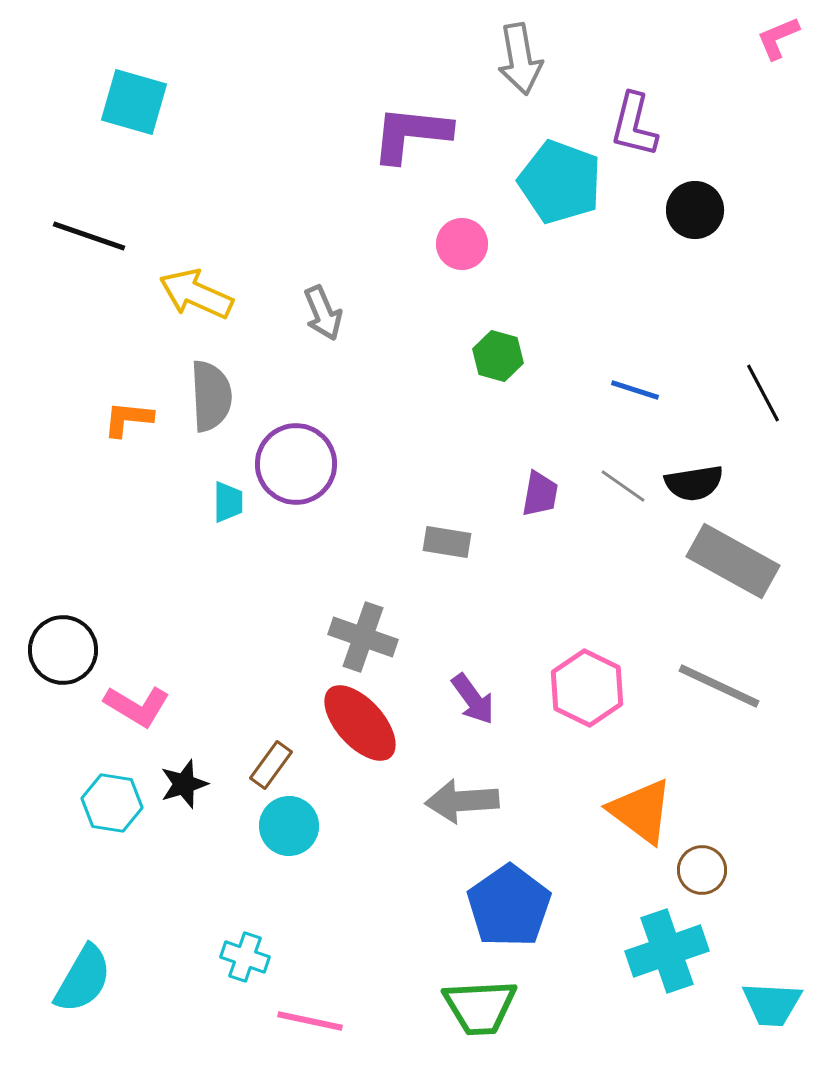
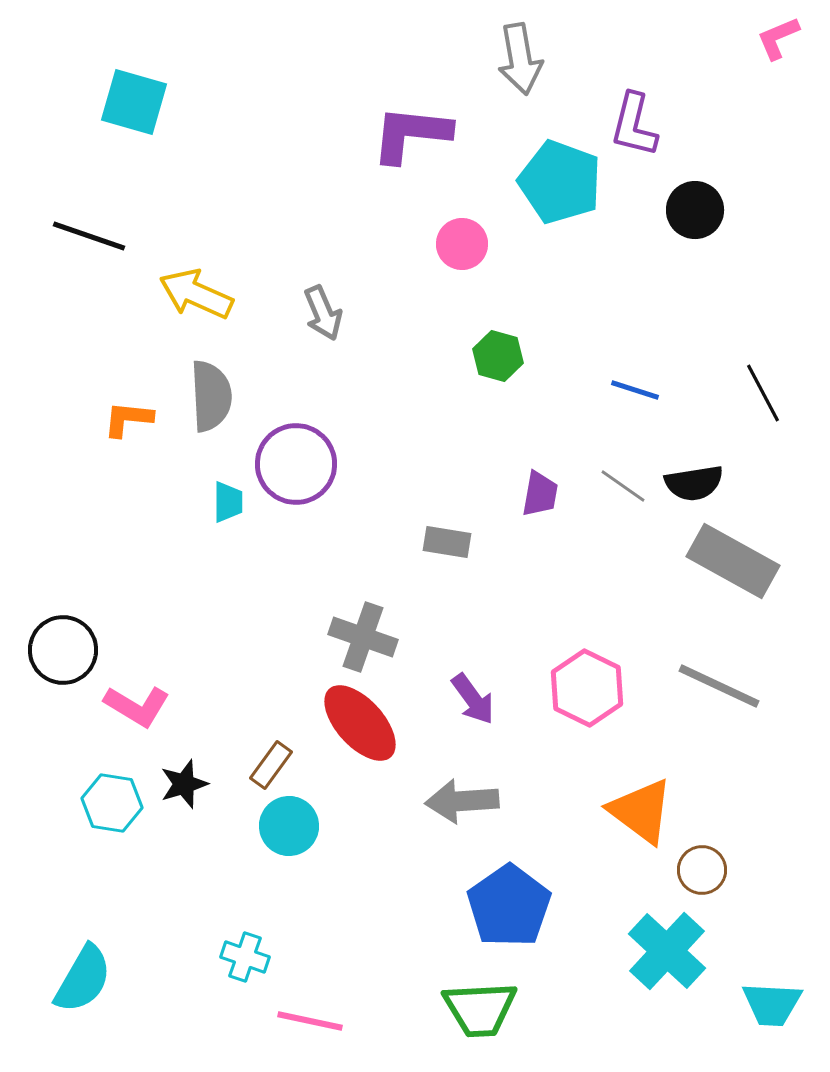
cyan cross at (667, 951): rotated 28 degrees counterclockwise
green trapezoid at (480, 1007): moved 2 px down
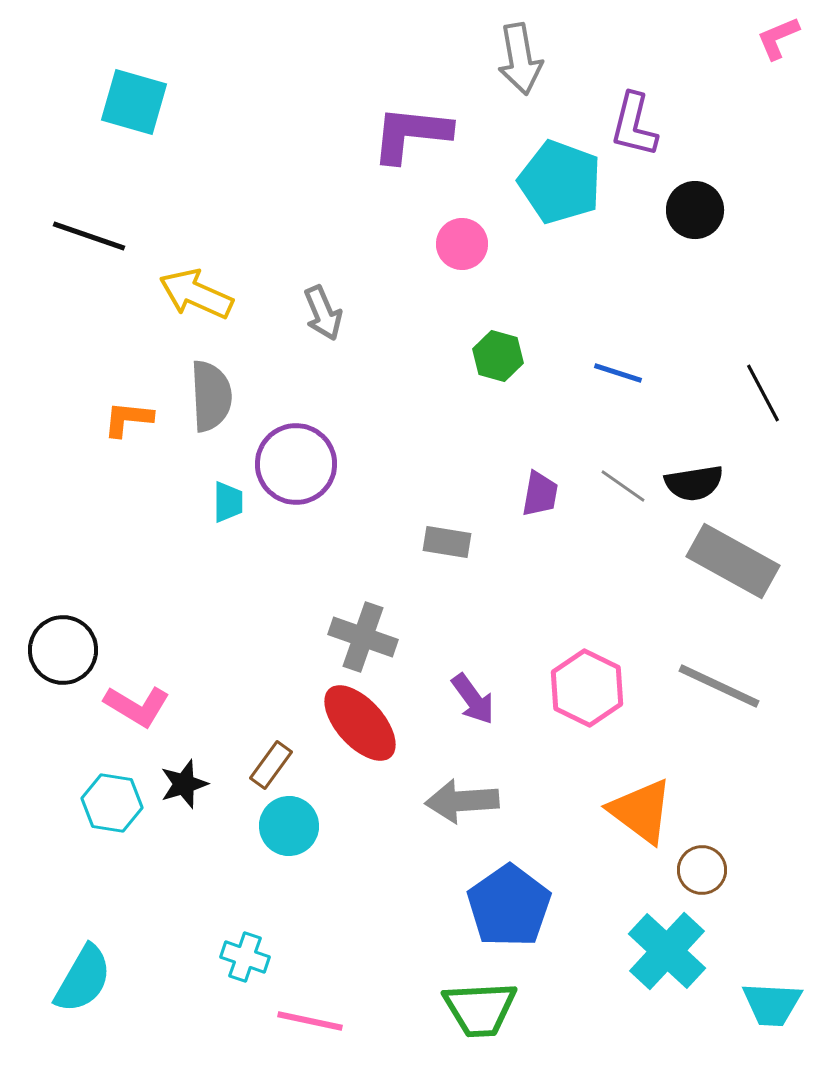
blue line at (635, 390): moved 17 px left, 17 px up
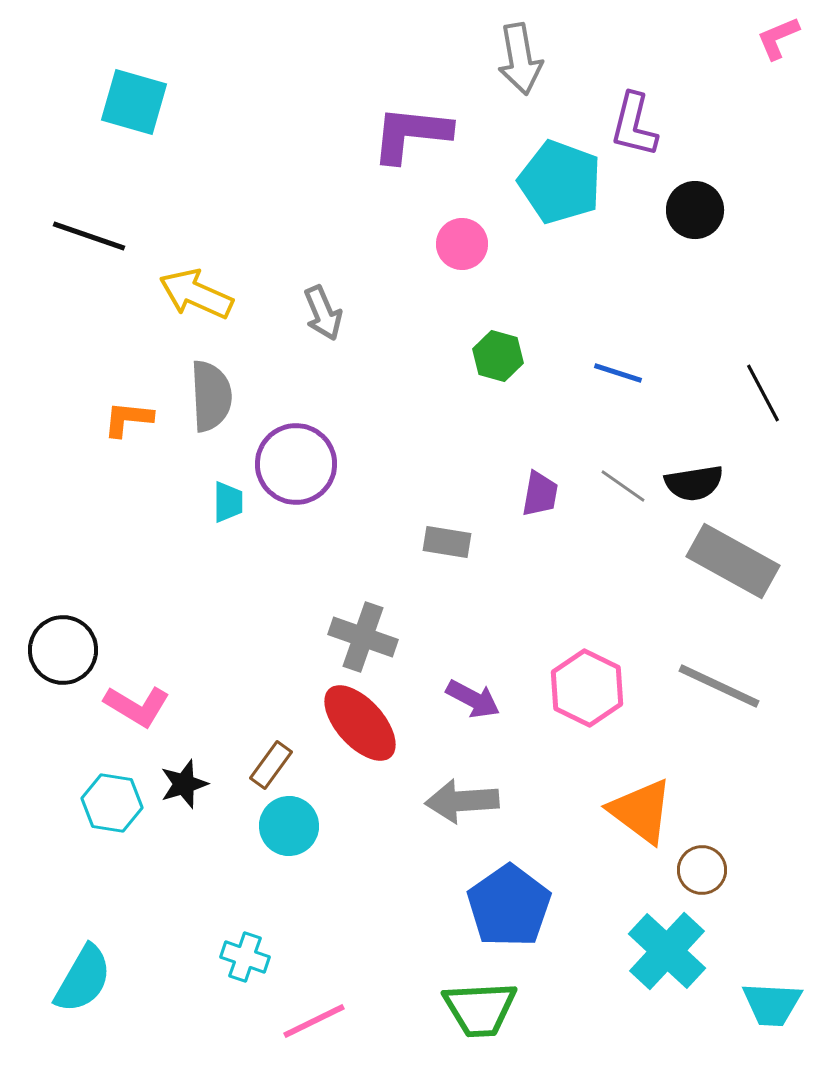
purple arrow at (473, 699): rotated 26 degrees counterclockwise
pink line at (310, 1021): moved 4 px right; rotated 38 degrees counterclockwise
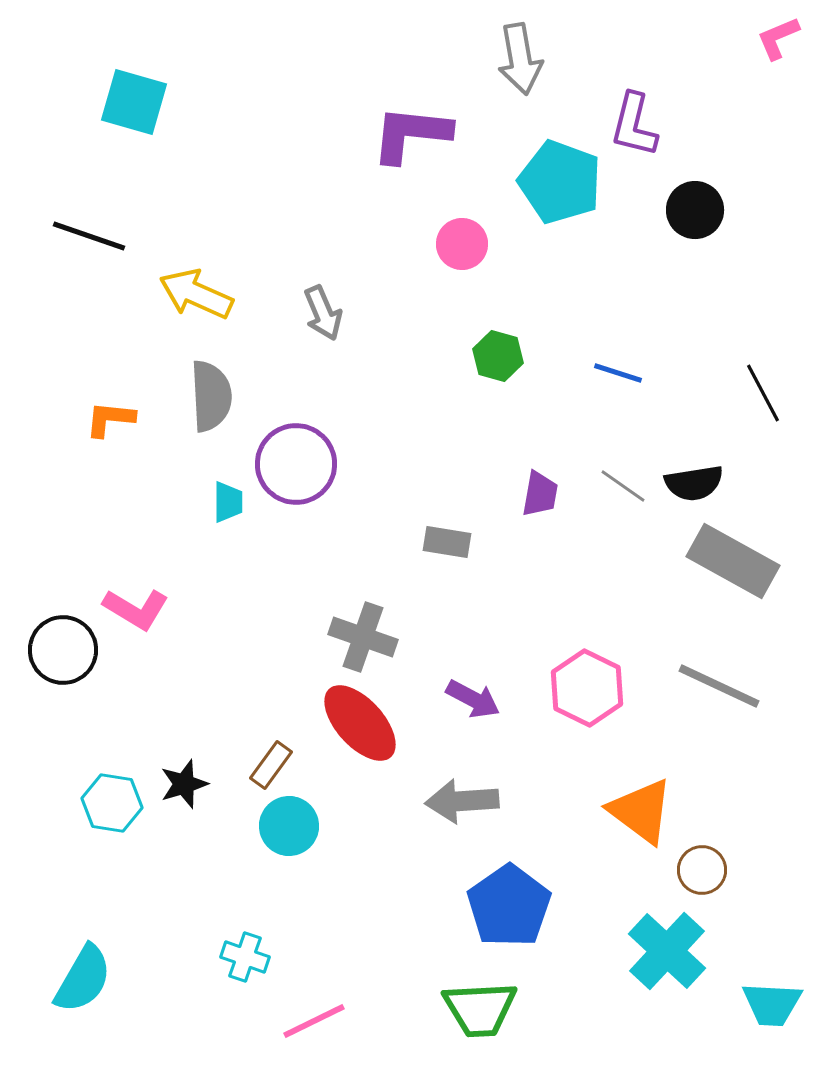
orange L-shape at (128, 419): moved 18 px left
pink L-shape at (137, 706): moved 1 px left, 97 px up
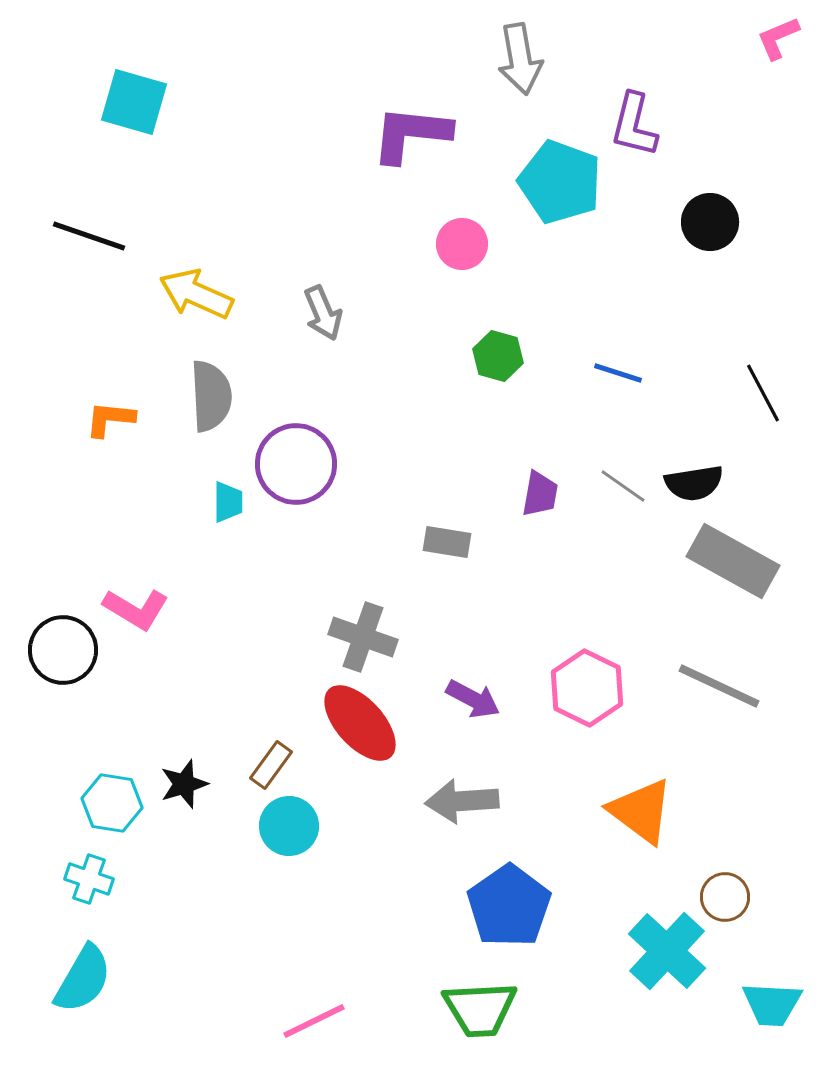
black circle at (695, 210): moved 15 px right, 12 px down
brown circle at (702, 870): moved 23 px right, 27 px down
cyan cross at (245, 957): moved 156 px left, 78 px up
